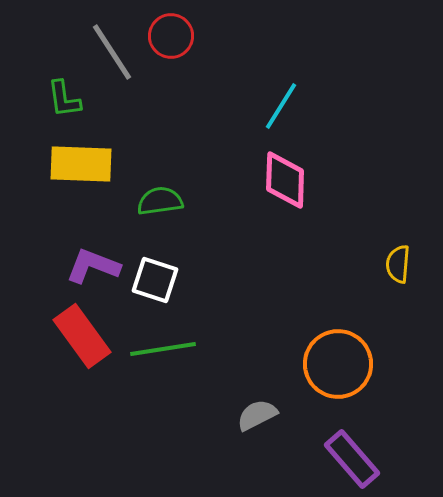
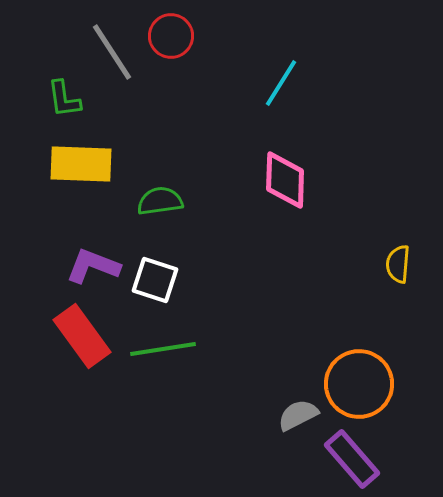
cyan line: moved 23 px up
orange circle: moved 21 px right, 20 px down
gray semicircle: moved 41 px right
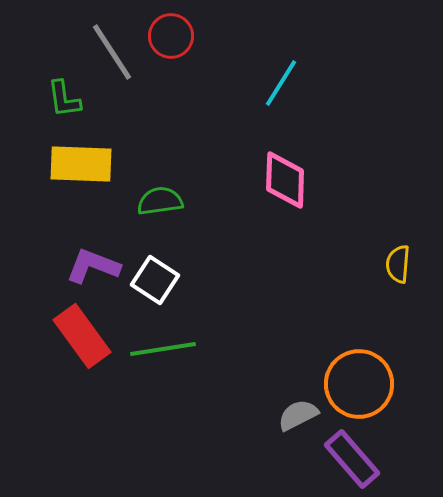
white square: rotated 15 degrees clockwise
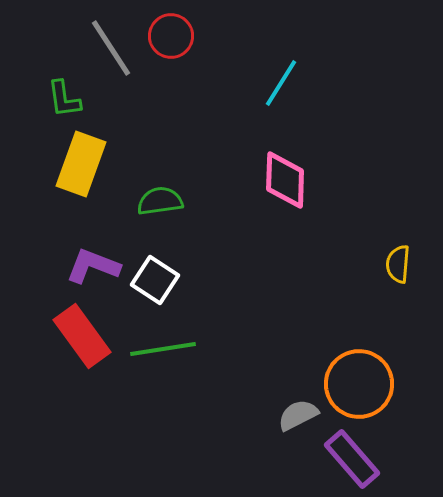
gray line: moved 1 px left, 4 px up
yellow rectangle: rotated 72 degrees counterclockwise
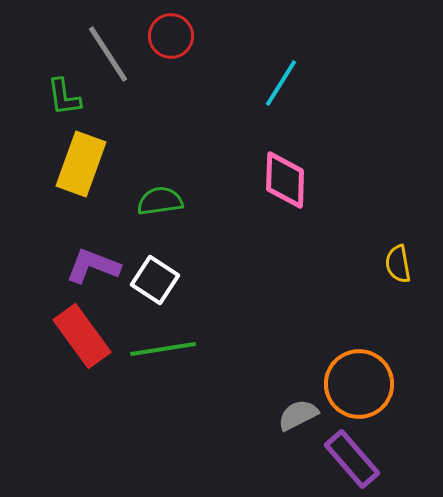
gray line: moved 3 px left, 6 px down
green L-shape: moved 2 px up
yellow semicircle: rotated 15 degrees counterclockwise
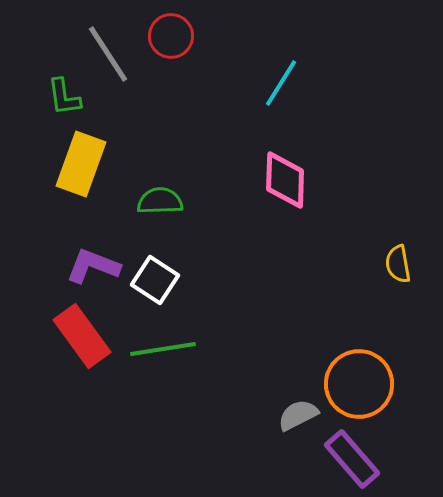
green semicircle: rotated 6 degrees clockwise
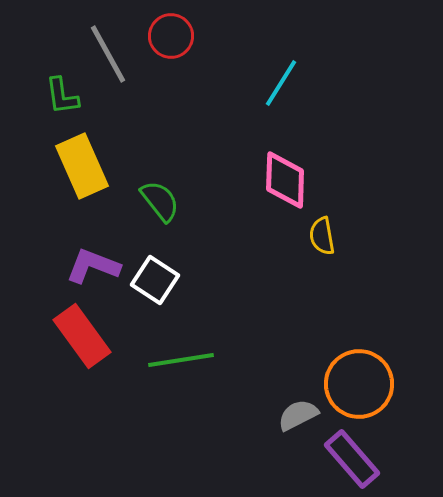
gray line: rotated 4 degrees clockwise
green L-shape: moved 2 px left, 1 px up
yellow rectangle: moved 1 px right, 2 px down; rotated 44 degrees counterclockwise
green semicircle: rotated 54 degrees clockwise
yellow semicircle: moved 76 px left, 28 px up
green line: moved 18 px right, 11 px down
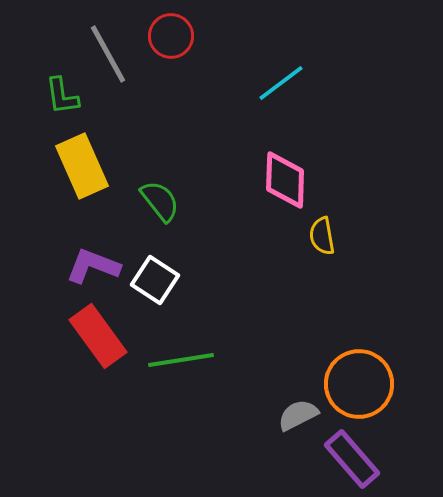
cyan line: rotated 21 degrees clockwise
red rectangle: moved 16 px right
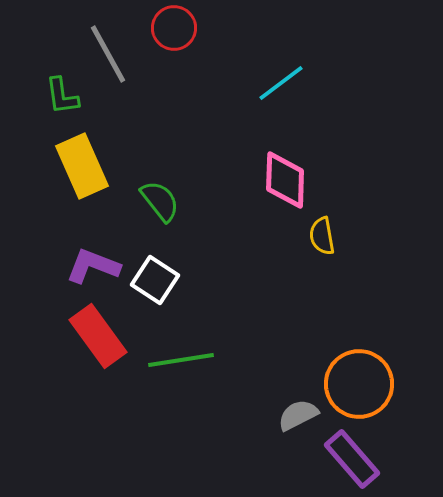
red circle: moved 3 px right, 8 px up
